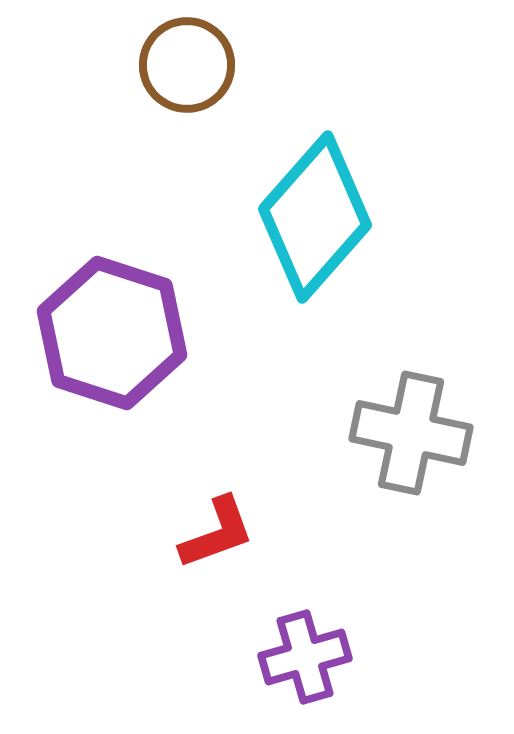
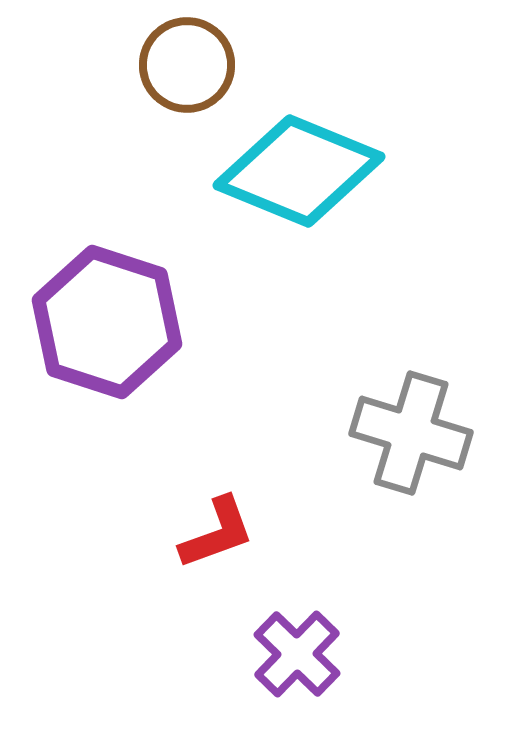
cyan diamond: moved 16 px left, 46 px up; rotated 71 degrees clockwise
purple hexagon: moved 5 px left, 11 px up
gray cross: rotated 5 degrees clockwise
purple cross: moved 8 px left, 3 px up; rotated 30 degrees counterclockwise
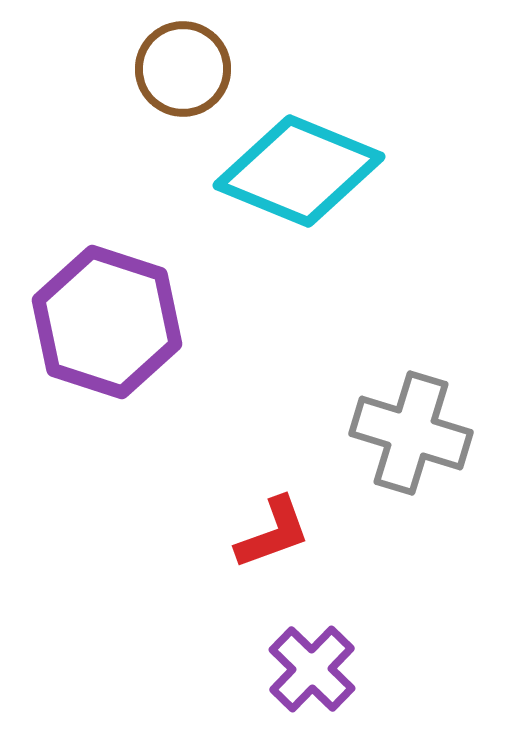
brown circle: moved 4 px left, 4 px down
red L-shape: moved 56 px right
purple cross: moved 15 px right, 15 px down
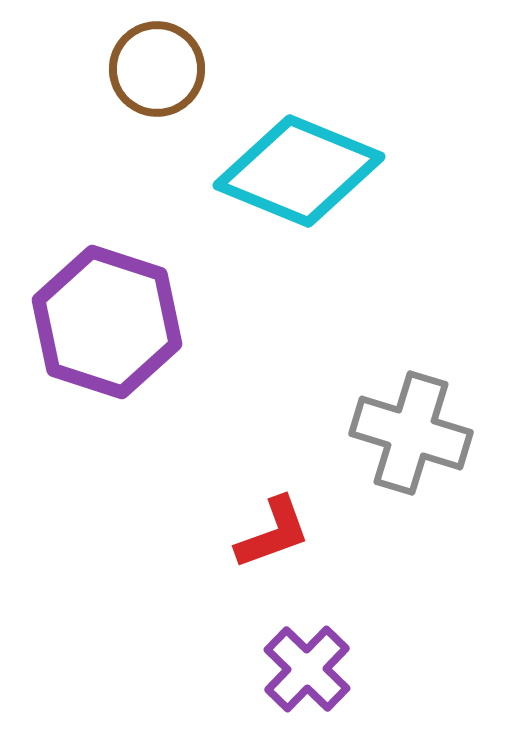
brown circle: moved 26 px left
purple cross: moved 5 px left
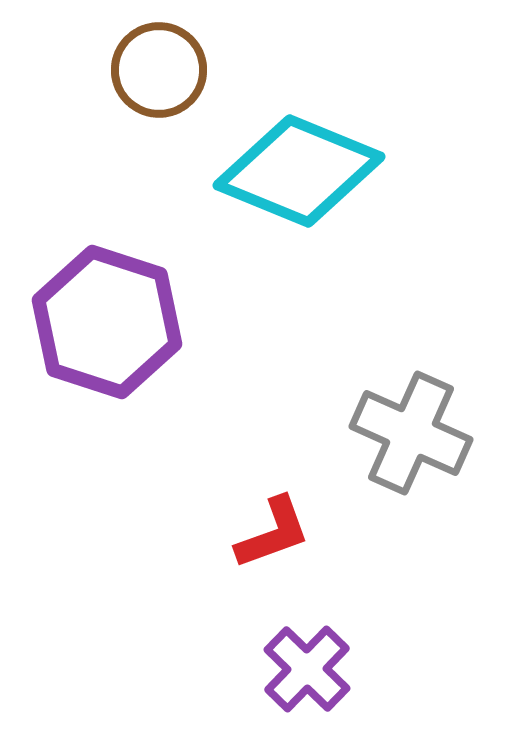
brown circle: moved 2 px right, 1 px down
gray cross: rotated 7 degrees clockwise
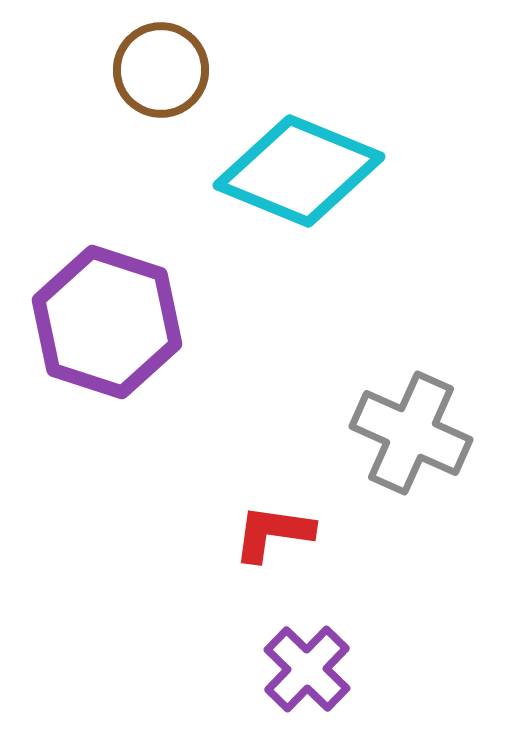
brown circle: moved 2 px right
red L-shape: rotated 152 degrees counterclockwise
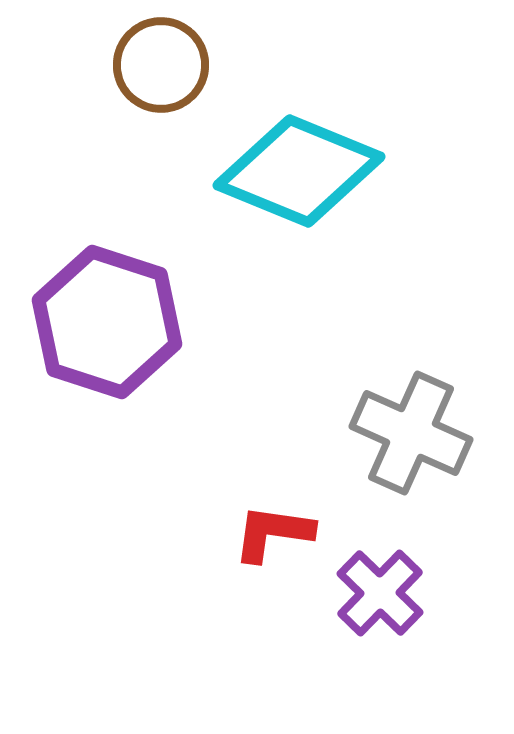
brown circle: moved 5 px up
purple cross: moved 73 px right, 76 px up
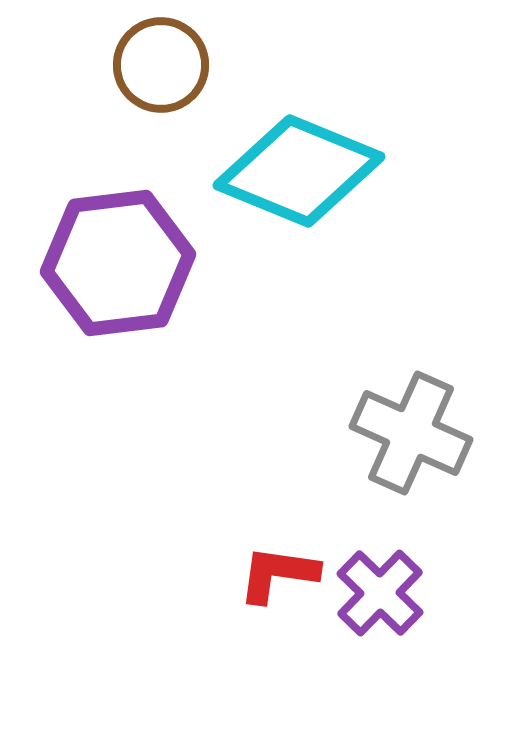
purple hexagon: moved 11 px right, 59 px up; rotated 25 degrees counterclockwise
red L-shape: moved 5 px right, 41 px down
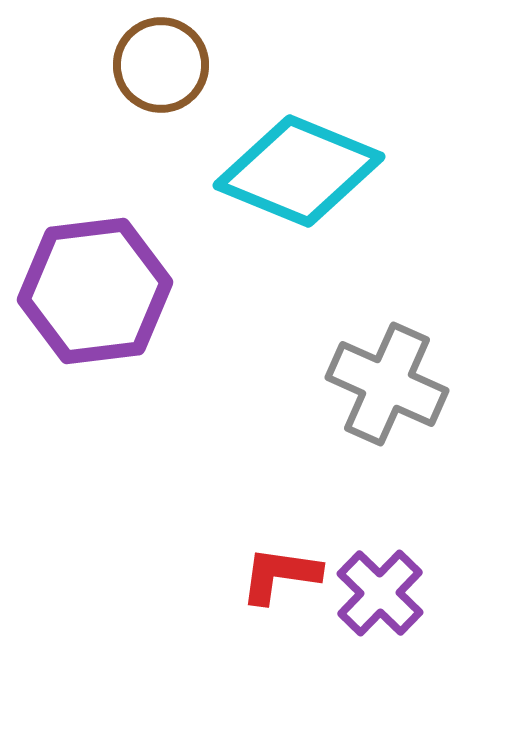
purple hexagon: moved 23 px left, 28 px down
gray cross: moved 24 px left, 49 px up
red L-shape: moved 2 px right, 1 px down
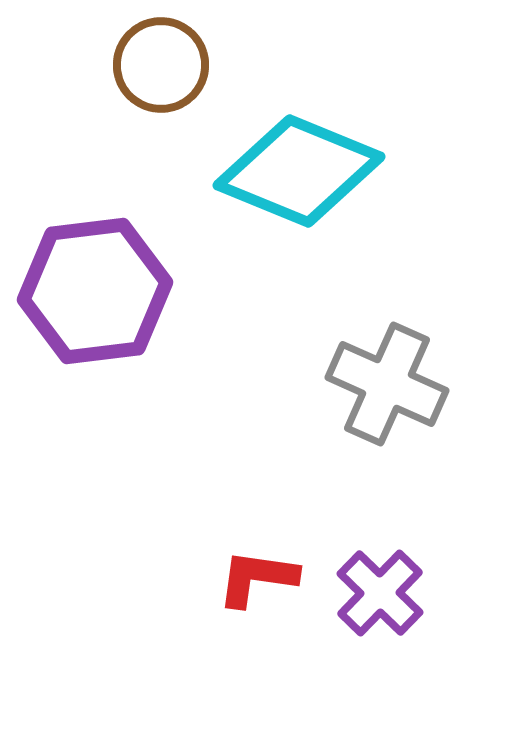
red L-shape: moved 23 px left, 3 px down
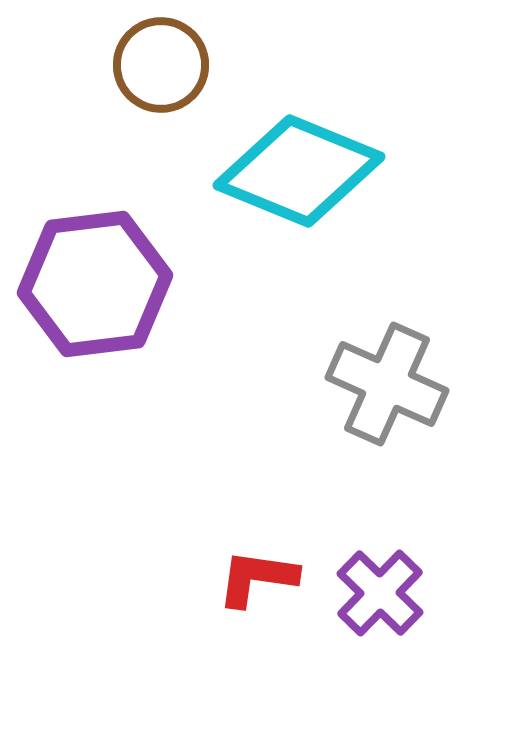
purple hexagon: moved 7 px up
